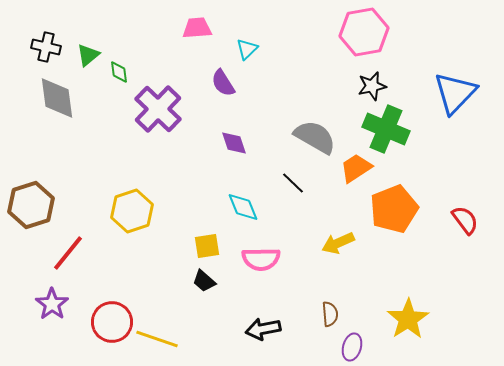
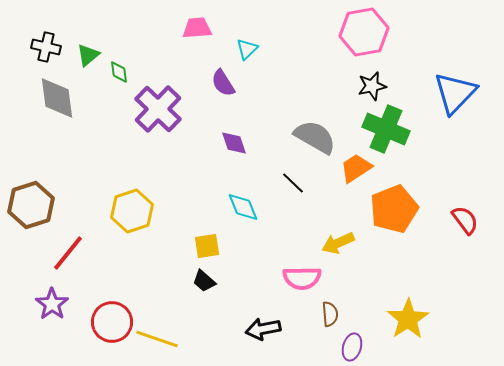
pink semicircle: moved 41 px right, 19 px down
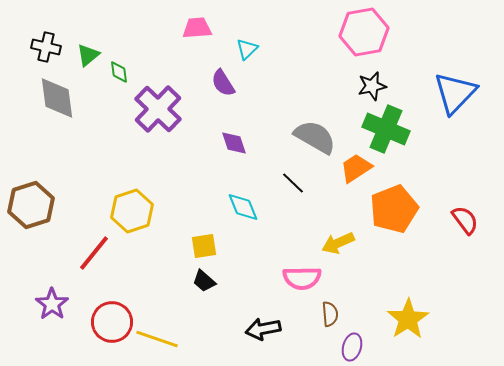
yellow square: moved 3 px left
red line: moved 26 px right
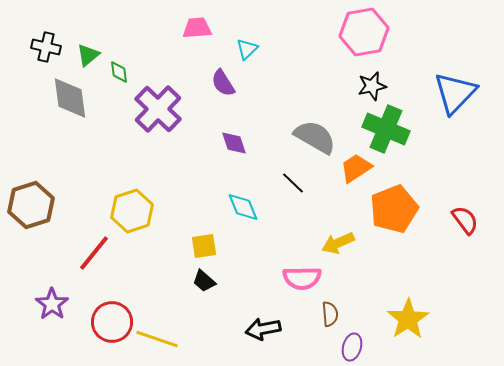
gray diamond: moved 13 px right
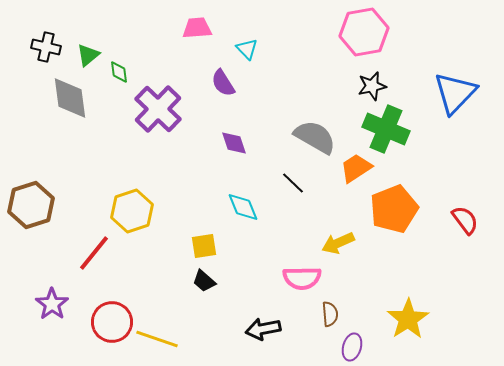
cyan triangle: rotated 30 degrees counterclockwise
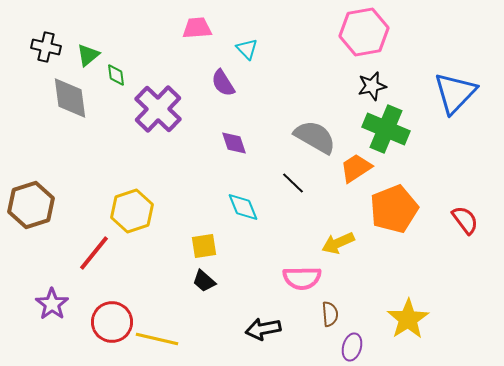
green diamond: moved 3 px left, 3 px down
yellow line: rotated 6 degrees counterclockwise
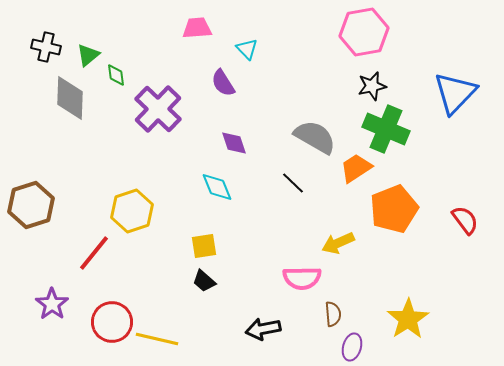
gray diamond: rotated 9 degrees clockwise
cyan diamond: moved 26 px left, 20 px up
brown semicircle: moved 3 px right
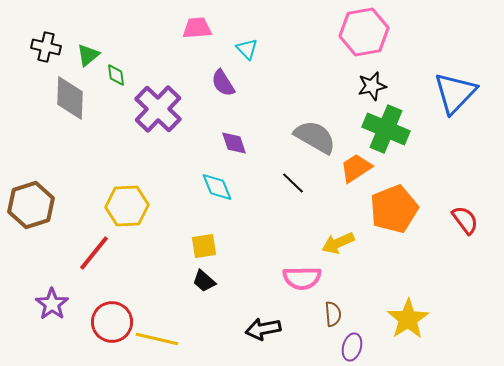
yellow hexagon: moved 5 px left, 5 px up; rotated 15 degrees clockwise
